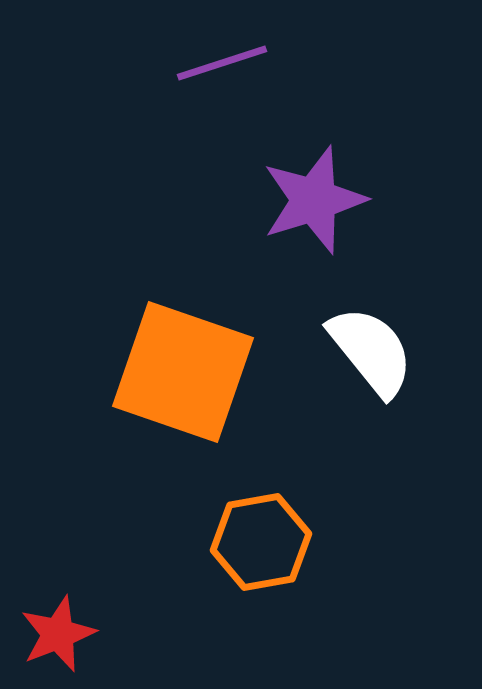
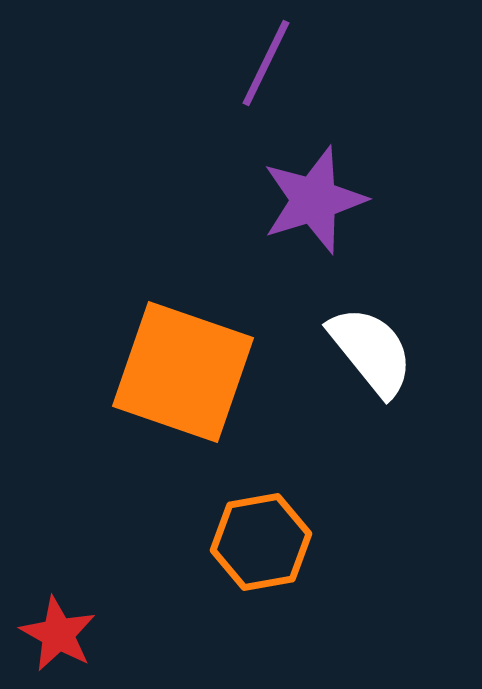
purple line: moved 44 px right; rotated 46 degrees counterclockwise
red star: rotated 22 degrees counterclockwise
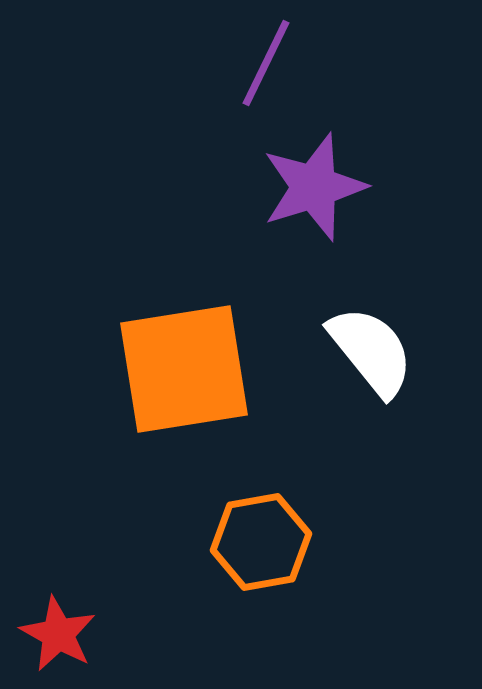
purple star: moved 13 px up
orange square: moved 1 px right, 3 px up; rotated 28 degrees counterclockwise
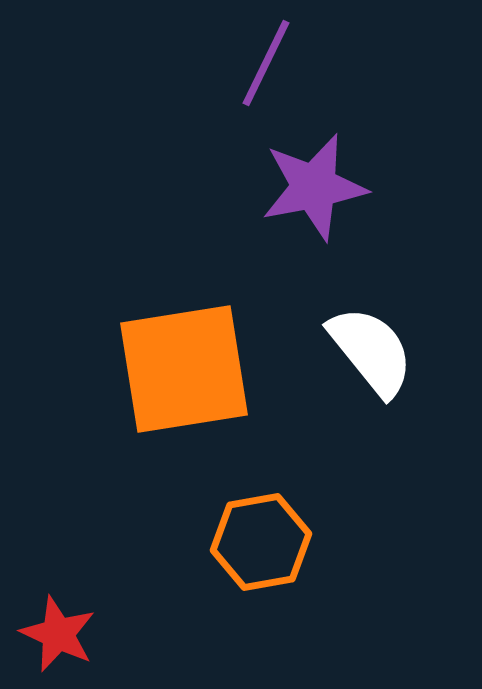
purple star: rotated 6 degrees clockwise
red star: rotated 4 degrees counterclockwise
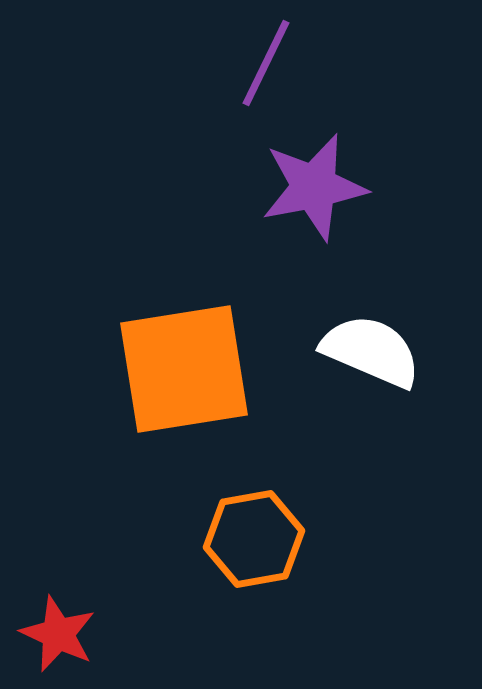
white semicircle: rotated 28 degrees counterclockwise
orange hexagon: moved 7 px left, 3 px up
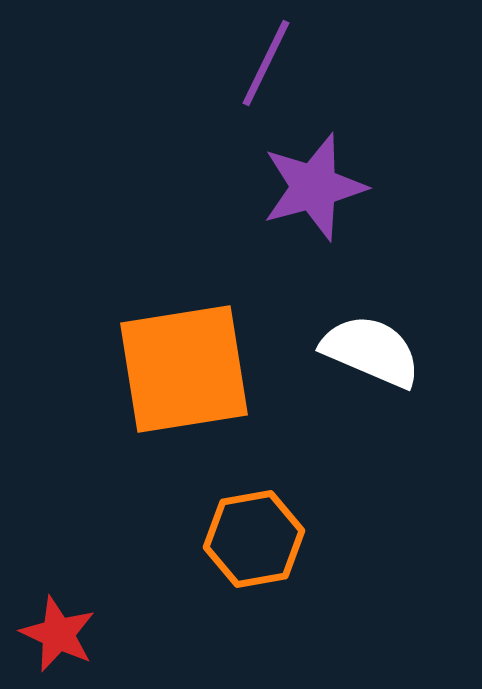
purple star: rotated 4 degrees counterclockwise
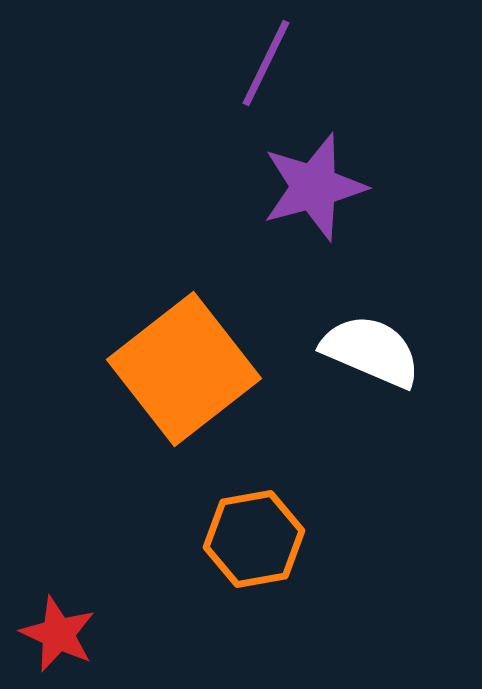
orange square: rotated 29 degrees counterclockwise
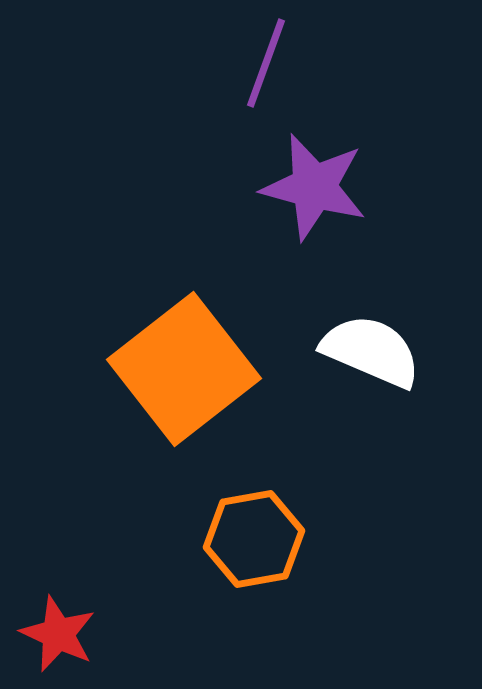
purple line: rotated 6 degrees counterclockwise
purple star: rotated 30 degrees clockwise
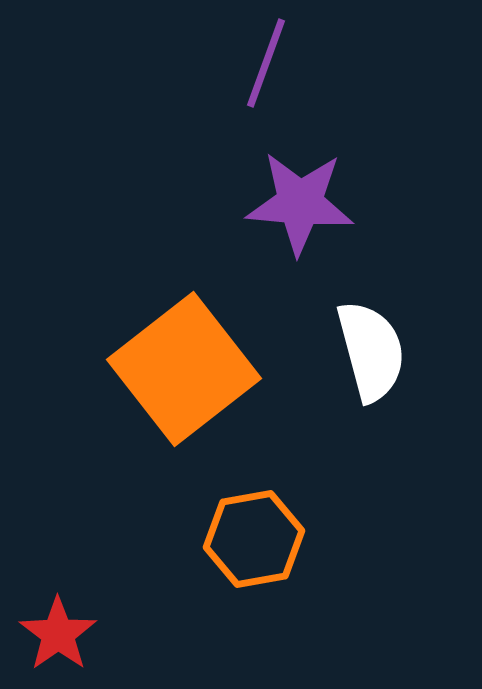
purple star: moved 14 px left, 16 px down; rotated 10 degrees counterclockwise
white semicircle: rotated 52 degrees clockwise
red star: rotated 12 degrees clockwise
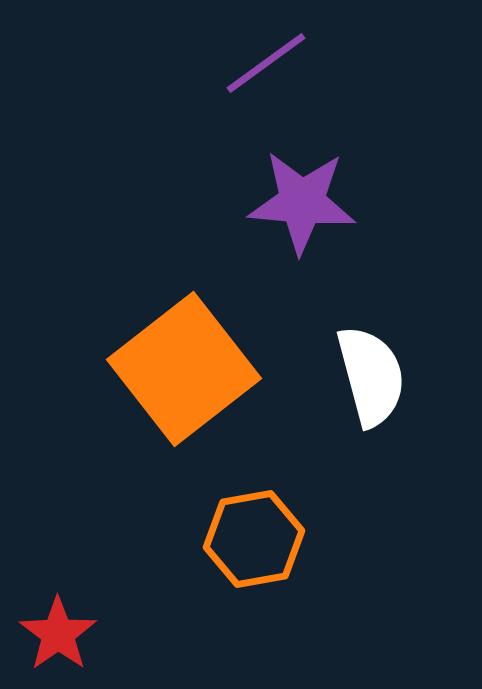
purple line: rotated 34 degrees clockwise
purple star: moved 2 px right, 1 px up
white semicircle: moved 25 px down
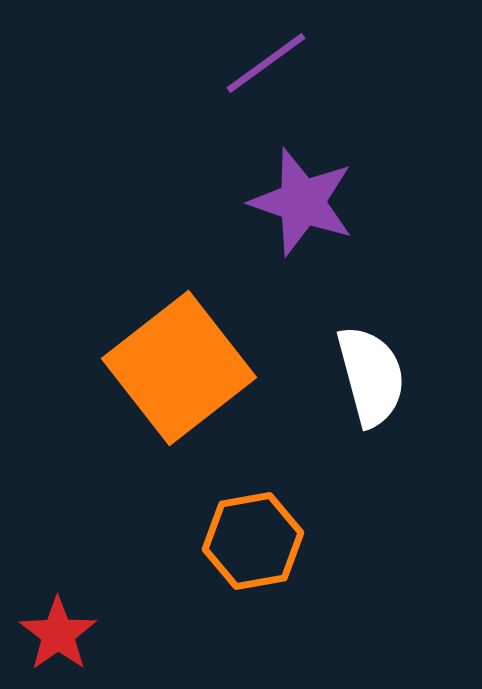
purple star: rotated 14 degrees clockwise
orange square: moved 5 px left, 1 px up
orange hexagon: moved 1 px left, 2 px down
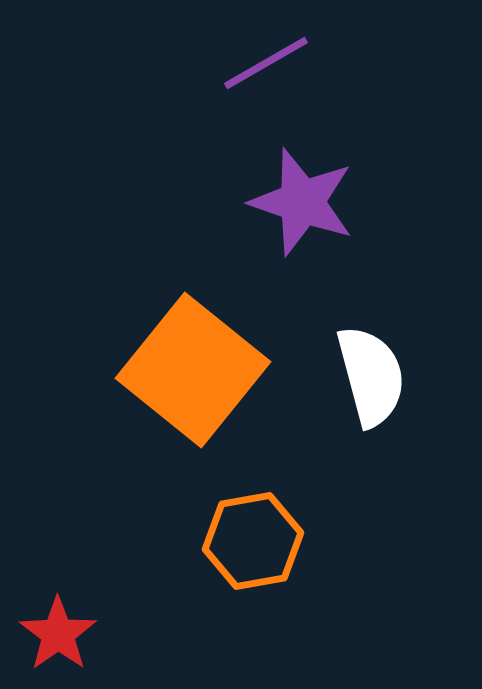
purple line: rotated 6 degrees clockwise
orange square: moved 14 px right, 2 px down; rotated 13 degrees counterclockwise
